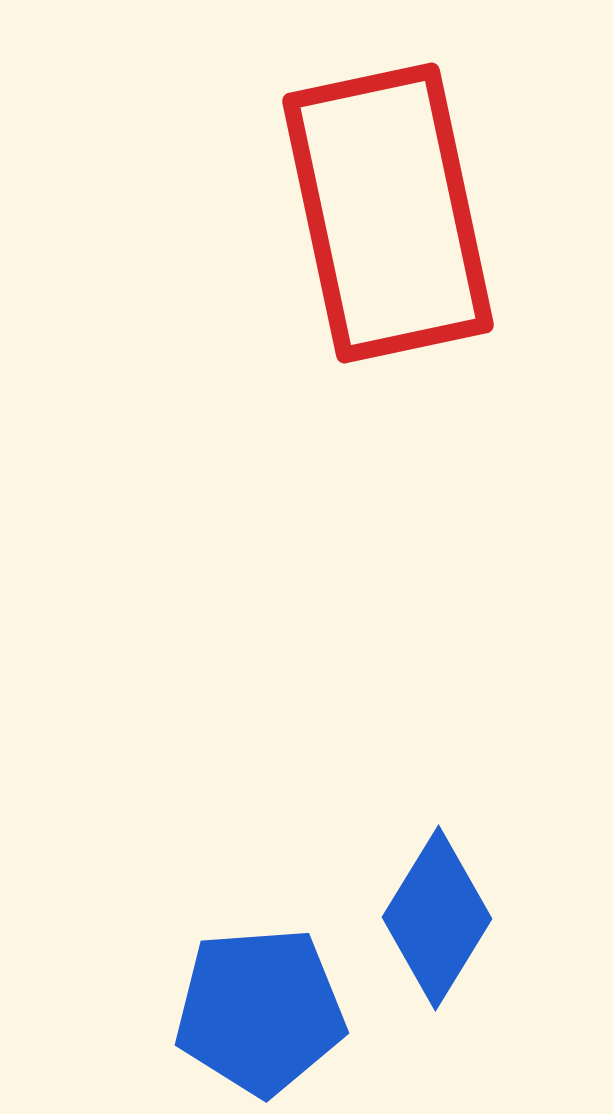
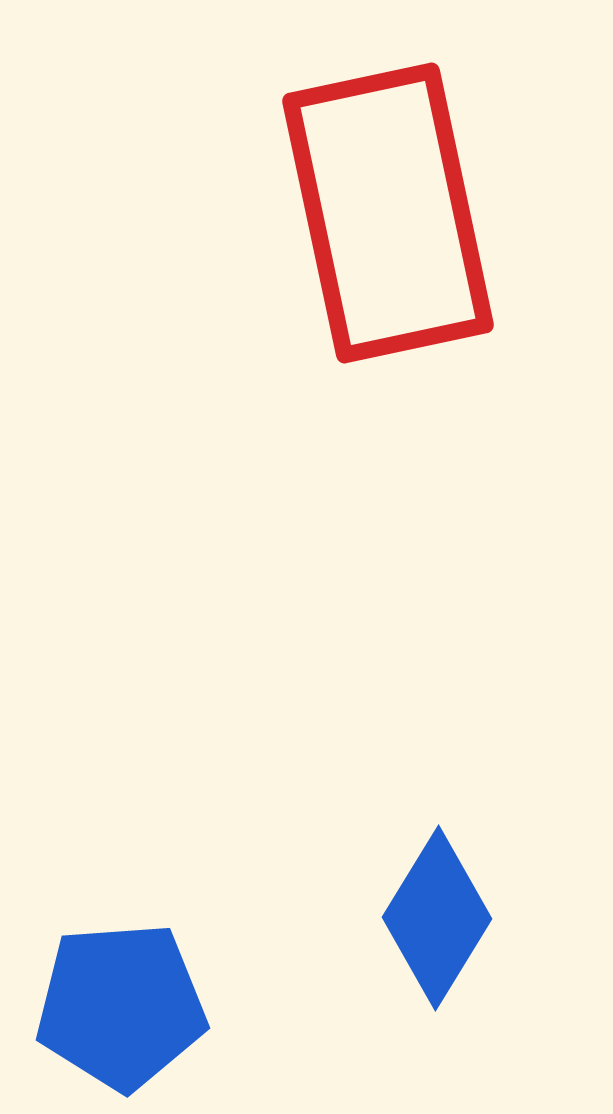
blue pentagon: moved 139 px left, 5 px up
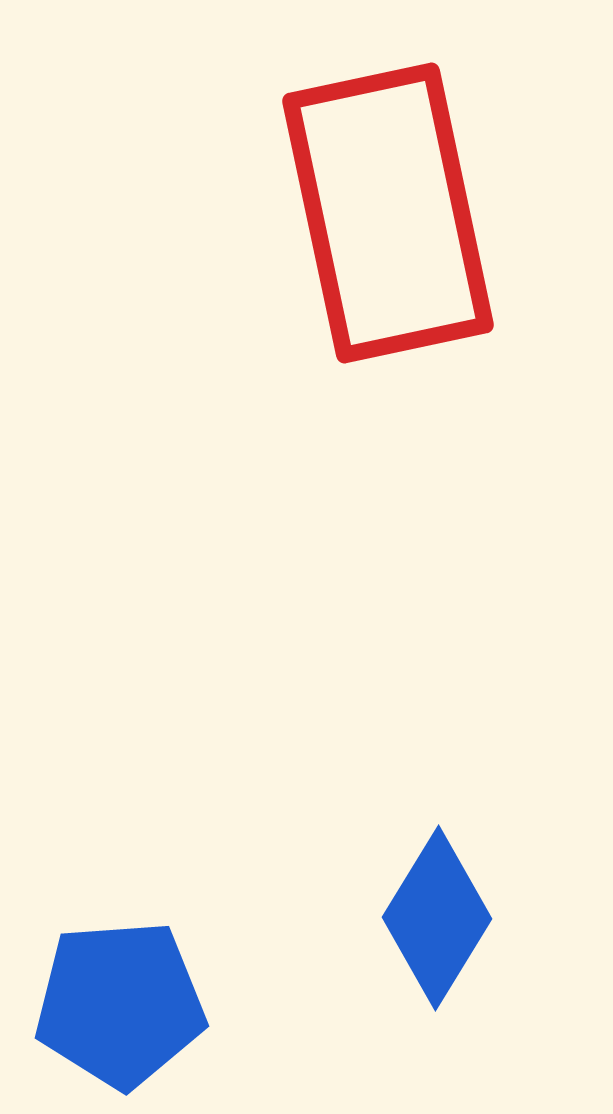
blue pentagon: moved 1 px left, 2 px up
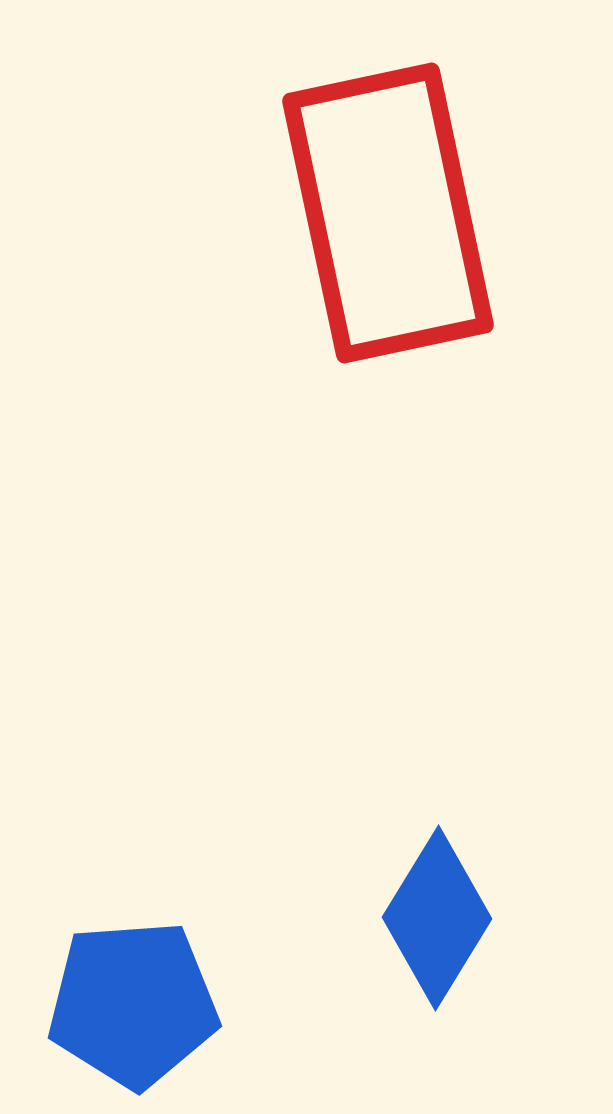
blue pentagon: moved 13 px right
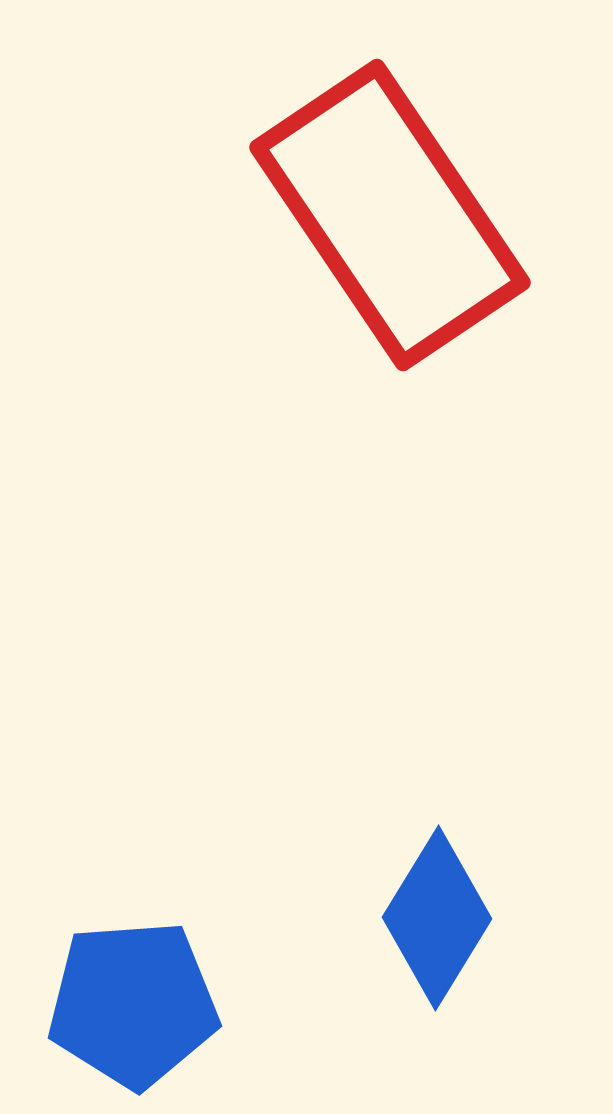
red rectangle: moved 2 px right, 2 px down; rotated 22 degrees counterclockwise
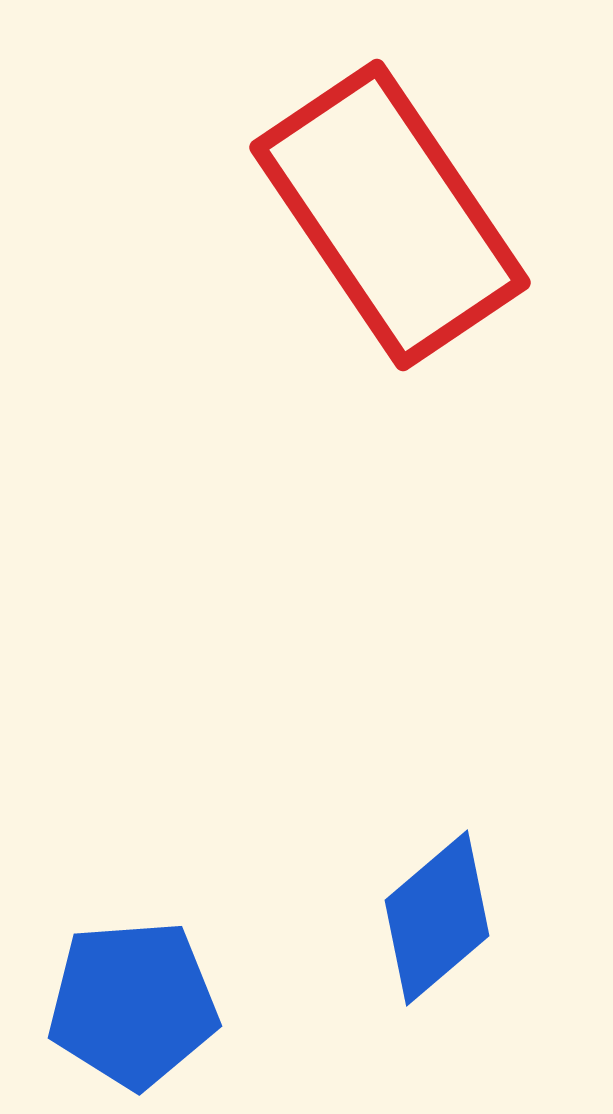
blue diamond: rotated 18 degrees clockwise
